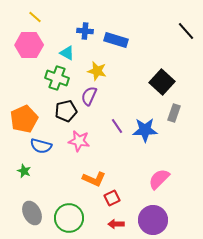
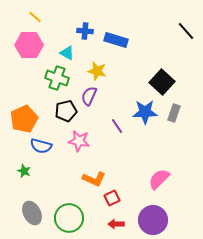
blue star: moved 18 px up
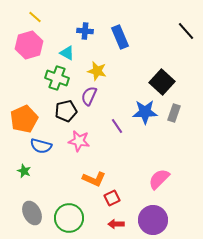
blue rectangle: moved 4 px right, 3 px up; rotated 50 degrees clockwise
pink hexagon: rotated 16 degrees counterclockwise
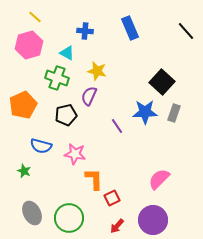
blue rectangle: moved 10 px right, 9 px up
black pentagon: moved 4 px down
orange pentagon: moved 1 px left, 14 px up
pink star: moved 4 px left, 13 px down
orange L-shape: rotated 115 degrees counterclockwise
red arrow: moved 1 px right, 2 px down; rotated 49 degrees counterclockwise
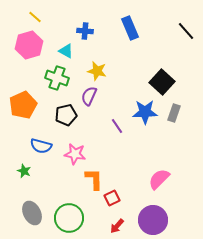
cyan triangle: moved 1 px left, 2 px up
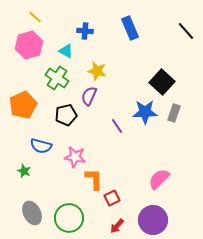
green cross: rotated 15 degrees clockwise
pink star: moved 3 px down
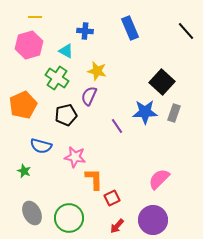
yellow line: rotated 40 degrees counterclockwise
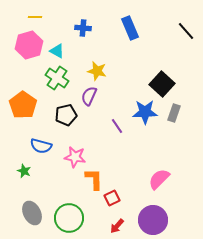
blue cross: moved 2 px left, 3 px up
cyan triangle: moved 9 px left
black square: moved 2 px down
orange pentagon: rotated 12 degrees counterclockwise
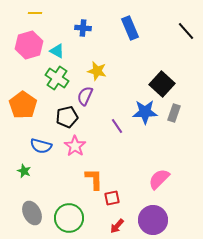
yellow line: moved 4 px up
purple semicircle: moved 4 px left
black pentagon: moved 1 px right, 2 px down
pink star: moved 11 px up; rotated 25 degrees clockwise
red square: rotated 14 degrees clockwise
